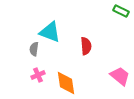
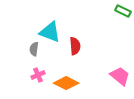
green rectangle: moved 2 px right
red semicircle: moved 11 px left
orange diamond: rotated 55 degrees counterclockwise
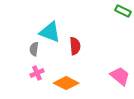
pink cross: moved 1 px left, 2 px up
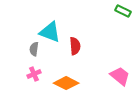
pink cross: moved 3 px left, 1 px down
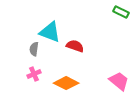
green rectangle: moved 2 px left, 1 px down
red semicircle: rotated 66 degrees counterclockwise
pink trapezoid: moved 1 px left, 5 px down
